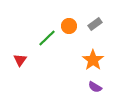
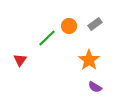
orange star: moved 4 px left
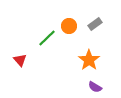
red triangle: rotated 16 degrees counterclockwise
